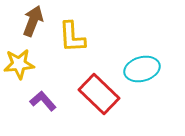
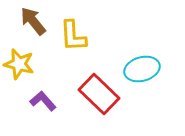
brown arrow: rotated 60 degrees counterclockwise
yellow L-shape: moved 1 px right, 1 px up
yellow star: rotated 20 degrees clockwise
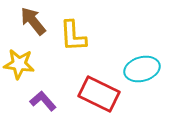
yellow star: rotated 8 degrees counterclockwise
red rectangle: rotated 18 degrees counterclockwise
